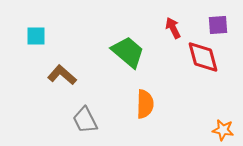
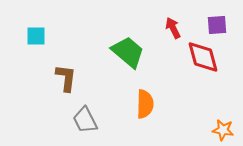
purple square: moved 1 px left
brown L-shape: moved 4 px right, 3 px down; rotated 56 degrees clockwise
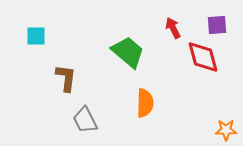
orange semicircle: moved 1 px up
orange star: moved 3 px right; rotated 10 degrees counterclockwise
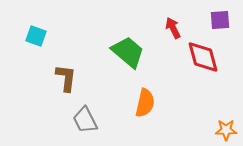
purple square: moved 3 px right, 5 px up
cyan square: rotated 20 degrees clockwise
orange semicircle: rotated 12 degrees clockwise
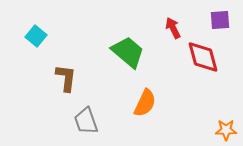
cyan square: rotated 20 degrees clockwise
orange semicircle: rotated 12 degrees clockwise
gray trapezoid: moved 1 px right, 1 px down; rotated 8 degrees clockwise
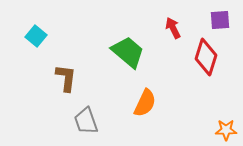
red diamond: moved 3 px right; rotated 33 degrees clockwise
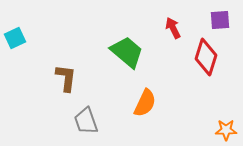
cyan square: moved 21 px left, 2 px down; rotated 25 degrees clockwise
green trapezoid: moved 1 px left
